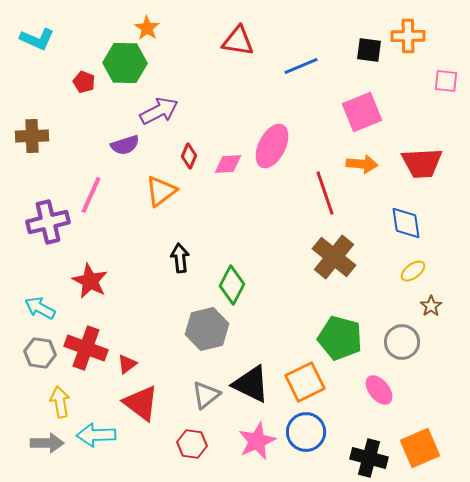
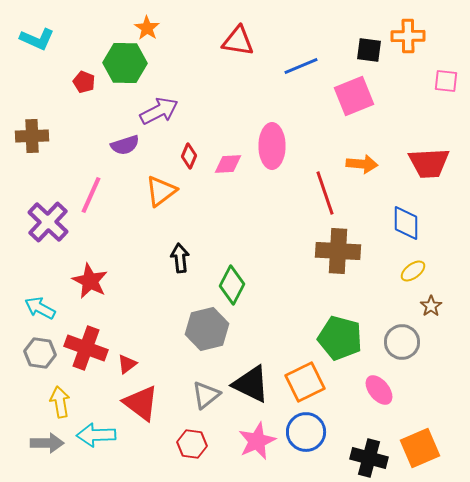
pink square at (362, 112): moved 8 px left, 16 px up
pink ellipse at (272, 146): rotated 27 degrees counterclockwise
red trapezoid at (422, 163): moved 7 px right
purple cross at (48, 222): rotated 33 degrees counterclockwise
blue diamond at (406, 223): rotated 9 degrees clockwise
brown cross at (334, 257): moved 4 px right, 6 px up; rotated 36 degrees counterclockwise
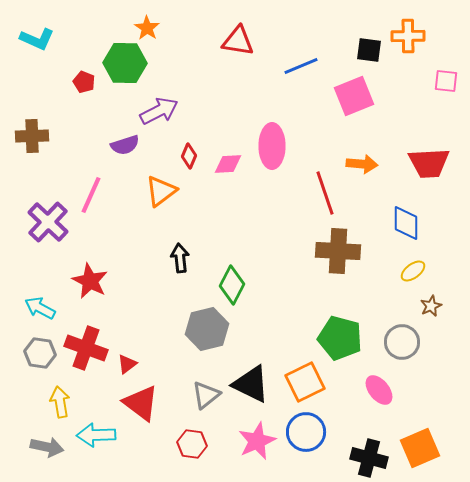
brown star at (431, 306): rotated 10 degrees clockwise
gray arrow at (47, 443): moved 4 px down; rotated 12 degrees clockwise
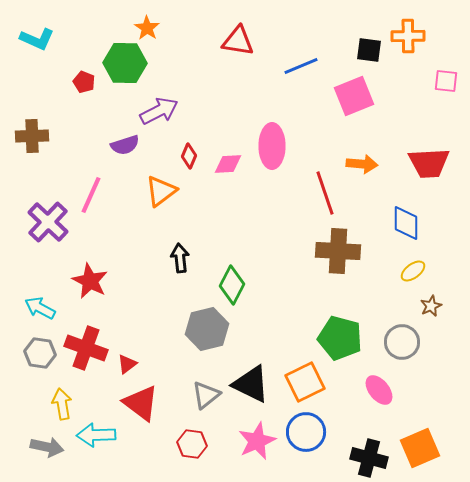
yellow arrow at (60, 402): moved 2 px right, 2 px down
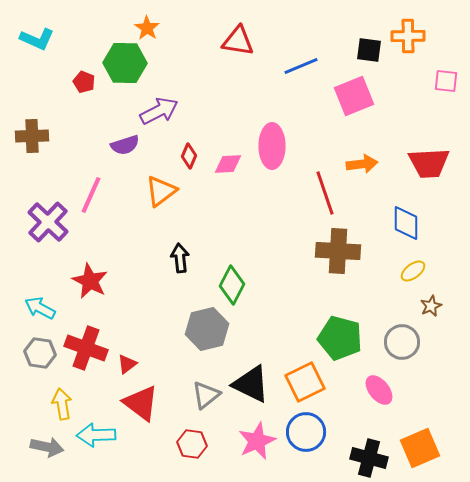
orange arrow at (362, 164): rotated 12 degrees counterclockwise
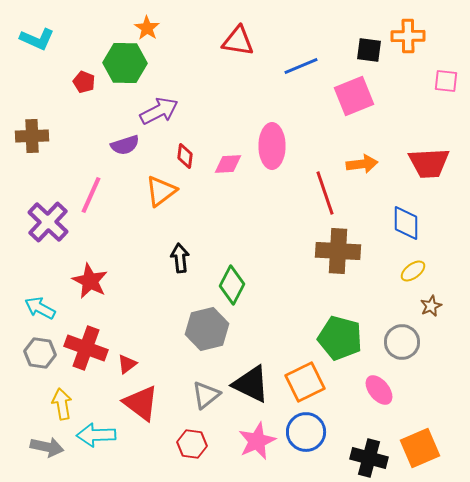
red diamond at (189, 156): moved 4 px left; rotated 15 degrees counterclockwise
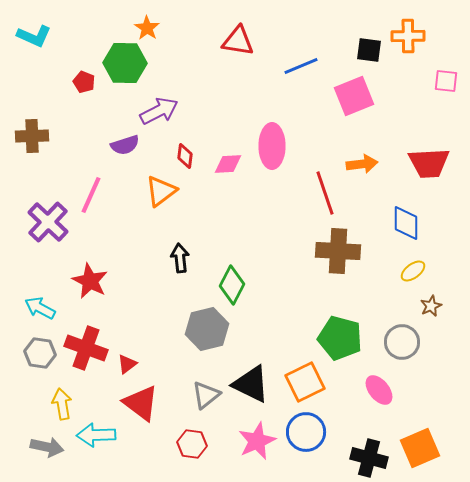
cyan L-shape at (37, 39): moved 3 px left, 3 px up
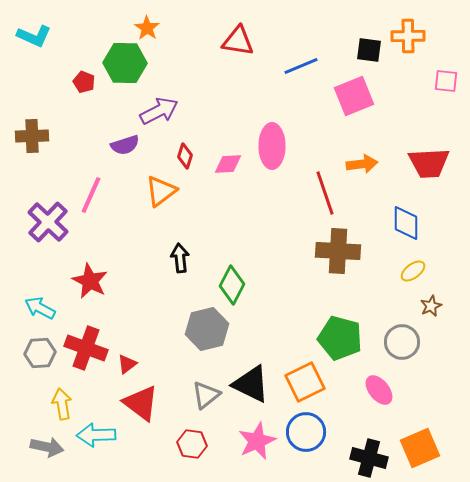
red diamond at (185, 156): rotated 10 degrees clockwise
gray hexagon at (40, 353): rotated 12 degrees counterclockwise
